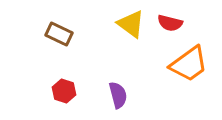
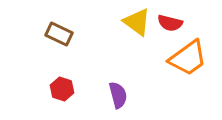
yellow triangle: moved 6 px right, 2 px up
orange trapezoid: moved 1 px left, 6 px up
red hexagon: moved 2 px left, 2 px up
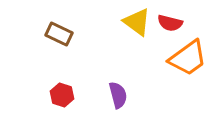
red hexagon: moved 6 px down
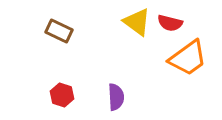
brown rectangle: moved 3 px up
purple semicircle: moved 2 px left, 2 px down; rotated 12 degrees clockwise
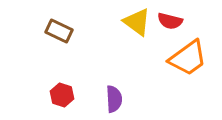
red semicircle: moved 2 px up
purple semicircle: moved 2 px left, 2 px down
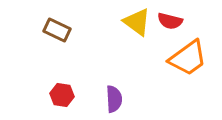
brown rectangle: moved 2 px left, 1 px up
red hexagon: rotated 10 degrees counterclockwise
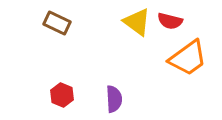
brown rectangle: moved 7 px up
red hexagon: rotated 15 degrees clockwise
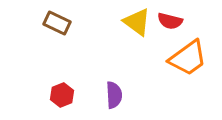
red hexagon: rotated 15 degrees clockwise
purple semicircle: moved 4 px up
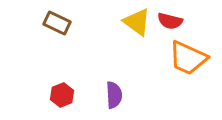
orange trapezoid: rotated 60 degrees clockwise
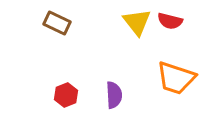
yellow triangle: rotated 16 degrees clockwise
orange trapezoid: moved 12 px left, 20 px down; rotated 6 degrees counterclockwise
red hexagon: moved 4 px right
